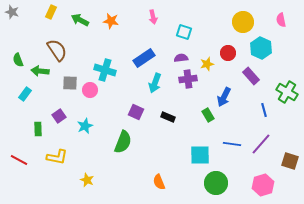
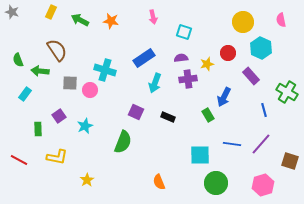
yellow star at (87, 180): rotated 16 degrees clockwise
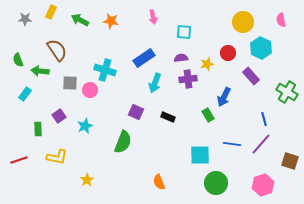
gray star at (12, 12): moved 13 px right, 7 px down; rotated 16 degrees counterclockwise
cyan square at (184, 32): rotated 14 degrees counterclockwise
blue line at (264, 110): moved 9 px down
red line at (19, 160): rotated 48 degrees counterclockwise
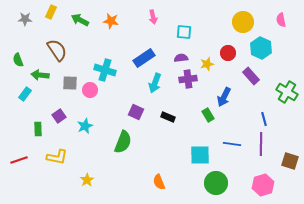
green arrow at (40, 71): moved 4 px down
purple line at (261, 144): rotated 40 degrees counterclockwise
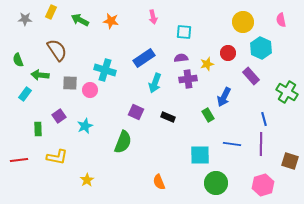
red line at (19, 160): rotated 12 degrees clockwise
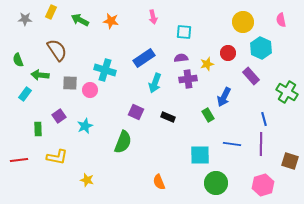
yellow star at (87, 180): rotated 24 degrees counterclockwise
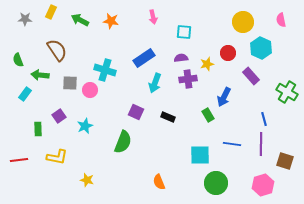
brown square at (290, 161): moved 5 px left
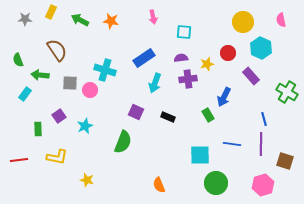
orange semicircle at (159, 182): moved 3 px down
